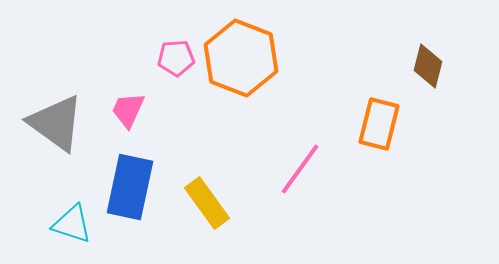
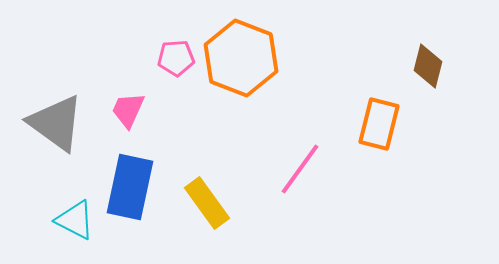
cyan triangle: moved 3 px right, 4 px up; rotated 9 degrees clockwise
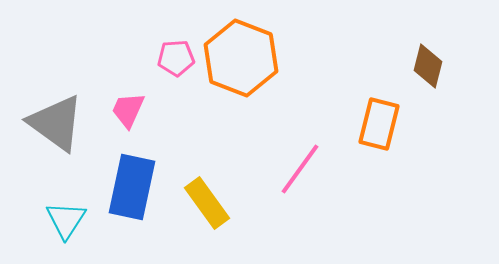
blue rectangle: moved 2 px right
cyan triangle: moved 9 px left; rotated 36 degrees clockwise
